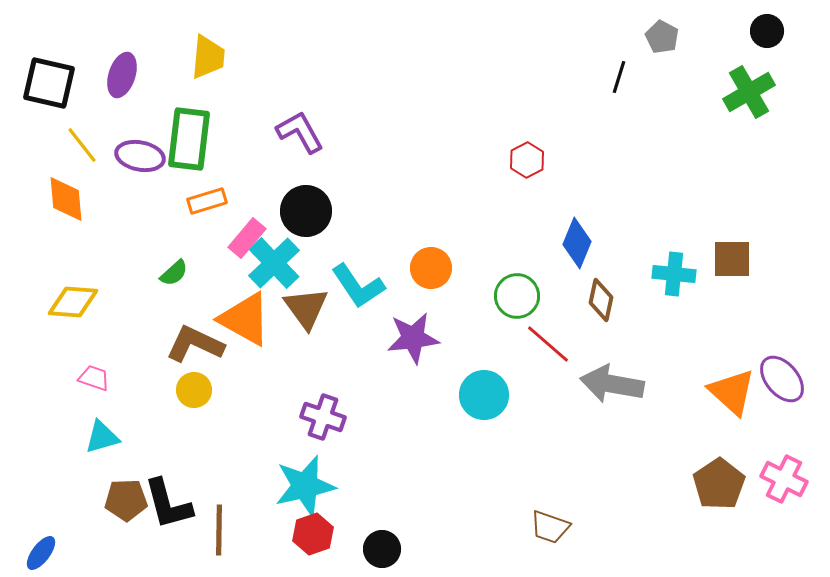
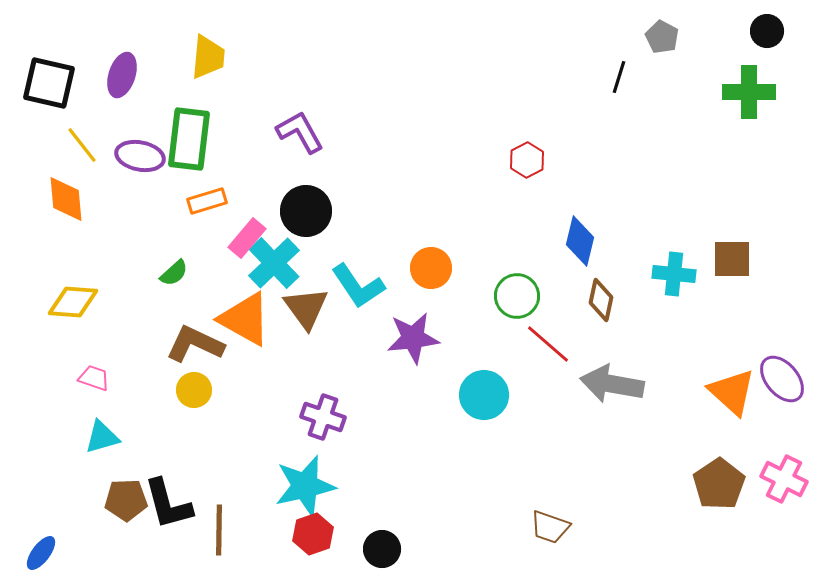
green cross at (749, 92): rotated 30 degrees clockwise
blue diamond at (577, 243): moved 3 px right, 2 px up; rotated 9 degrees counterclockwise
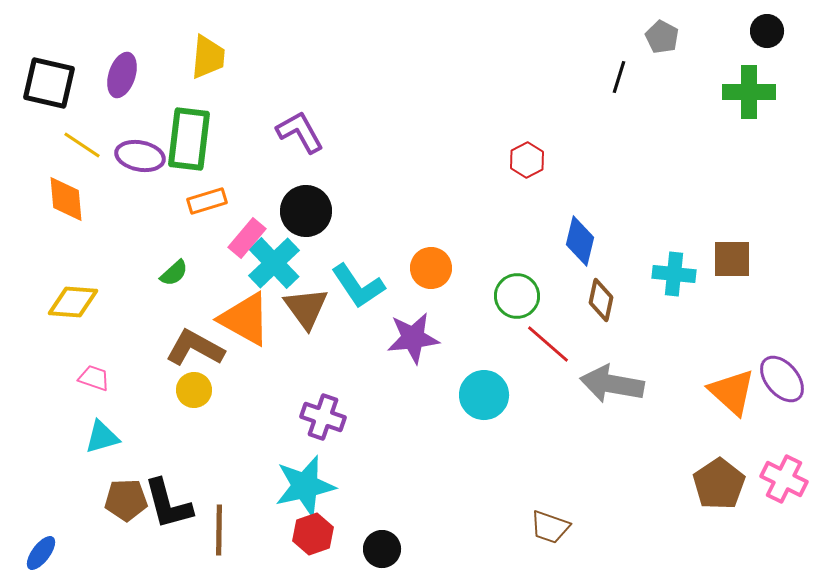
yellow line at (82, 145): rotated 18 degrees counterclockwise
brown L-shape at (195, 344): moved 4 px down; rotated 4 degrees clockwise
